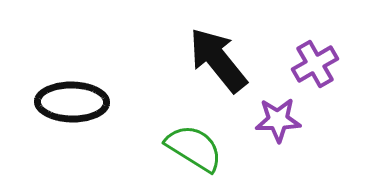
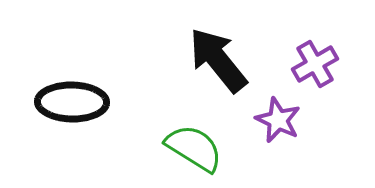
purple star: rotated 27 degrees clockwise
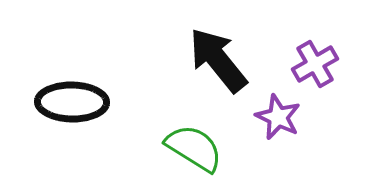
purple star: moved 3 px up
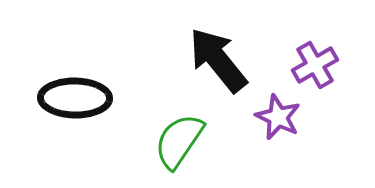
purple cross: moved 1 px down
black ellipse: moved 3 px right, 4 px up
green semicircle: moved 15 px left, 7 px up; rotated 88 degrees counterclockwise
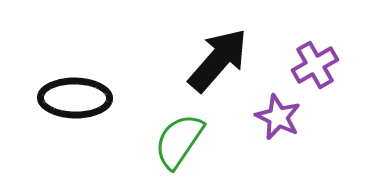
black arrow: rotated 80 degrees clockwise
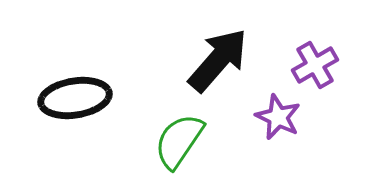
black ellipse: rotated 10 degrees counterclockwise
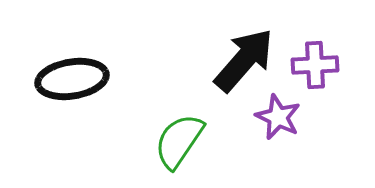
black arrow: moved 26 px right
purple cross: rotated 27 degrees clockwise
black ellipse: moved 3 px left, 19 px up
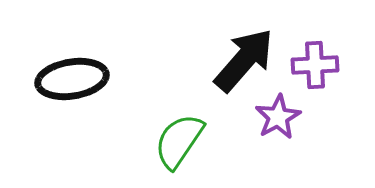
purple star: rotated 18 degrees clockwise
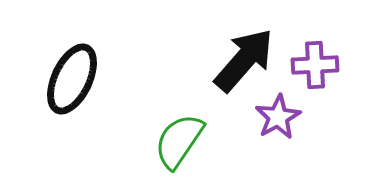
black ellipse: rotated 56 degrees counterclockwise
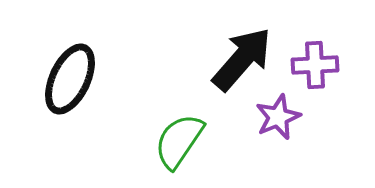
black arrow: moved 2 px left, 1 px up
black ellipse: moved 2 px left
purple star: rotated 6 degrees clockwise
